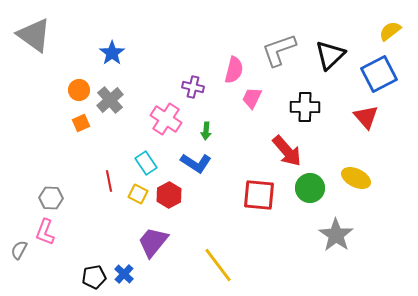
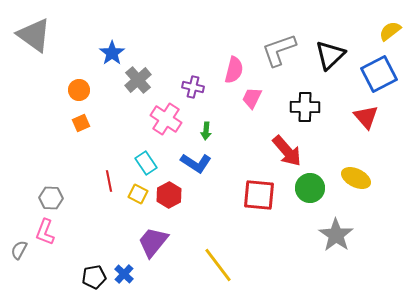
gray cross: moved 28 px right, 20 px up
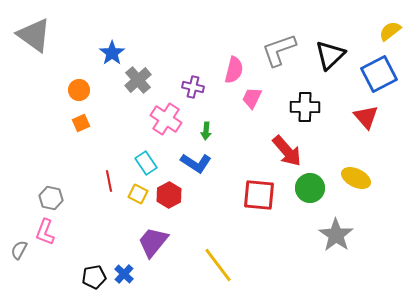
gray hexagon: rotated 10 degrees clockwise
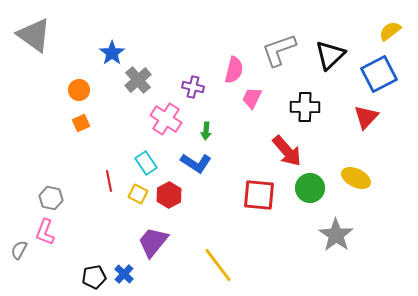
red triangle: rotated 24 degrees clockwise
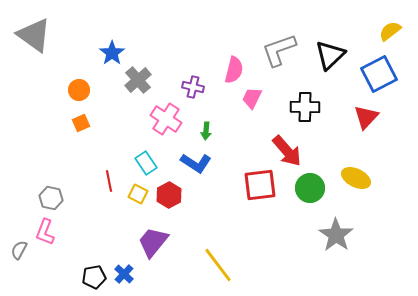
red square: moved 1 px right, 10 px up; rotated 12 degrees counterclockwise
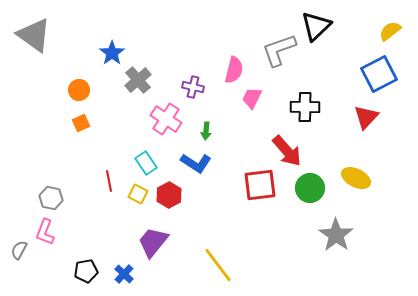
black triangle: moved 14 px left, 29 px up
black pentagon: moved 8 px left, 6 px up
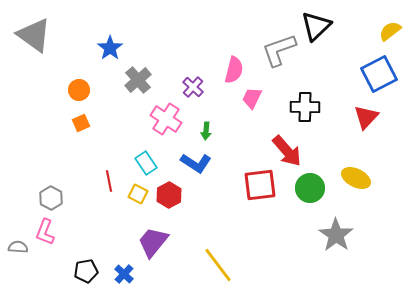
blue star: moved 2 px left, 5 px up
purple cross: rotated 30 degrees clockwise
gray hexagon: rotated 15 degrees clockwise
gray semicircle: moved 1 px left, 3 px up; rotated 66 degrees clockwise
